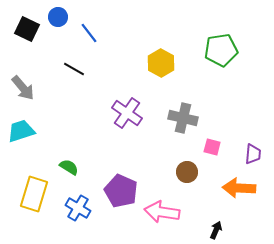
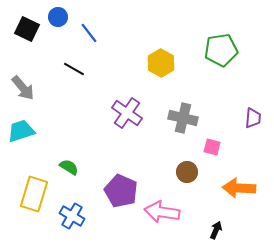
purple trapezoid: moved 36 px up
blue cross: moved 6 px left, 8 px down
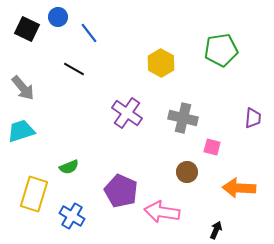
green semicircle: rotated 126 degrees clockwise
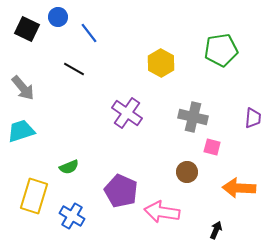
gray cross: moved 10 px right, 1 px up
yellow rectangle: moved 2 px down
